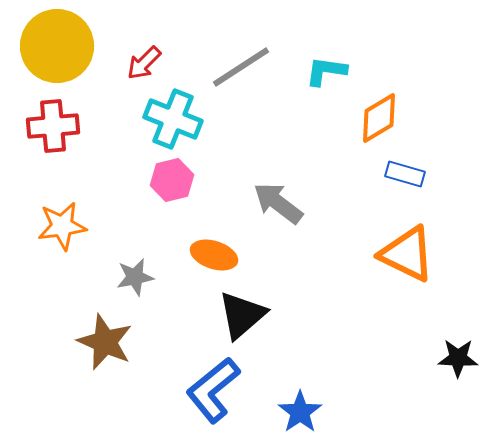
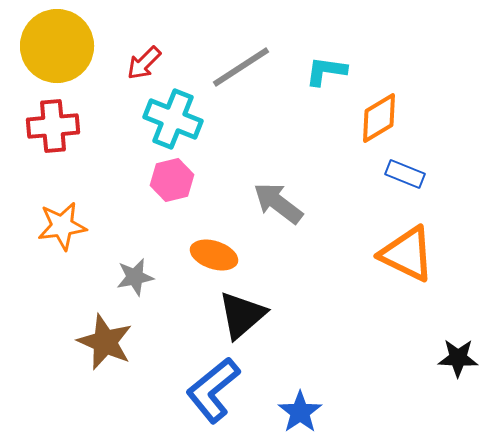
blue rectangle: rotated 6 degrees clockwise
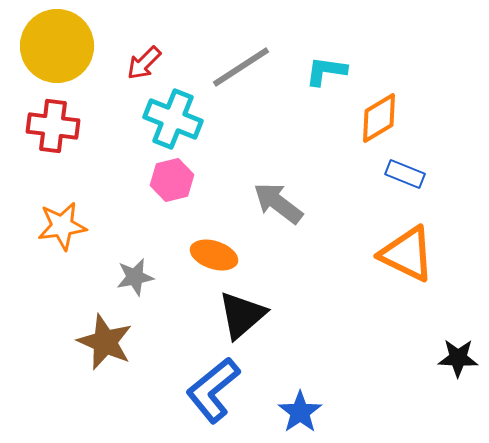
red cross: rotated 12 degrees clockwise
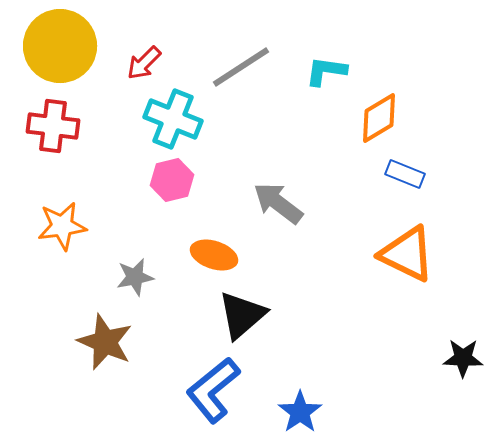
yellow circle: moved 3 px right
black star: moved 5 px right
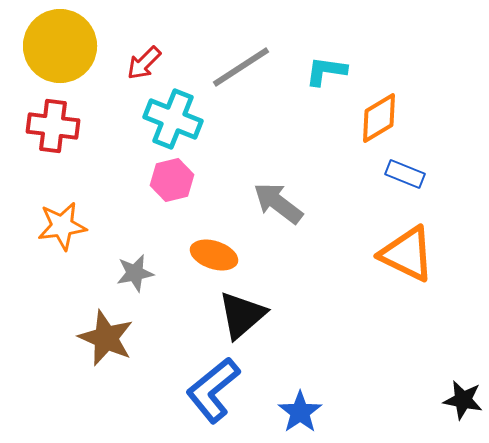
gray star: moved 4 px up
brown star: moved 1 px right, 4 px up
black star: moved 42 px down; rotated 9 degrees clockwise
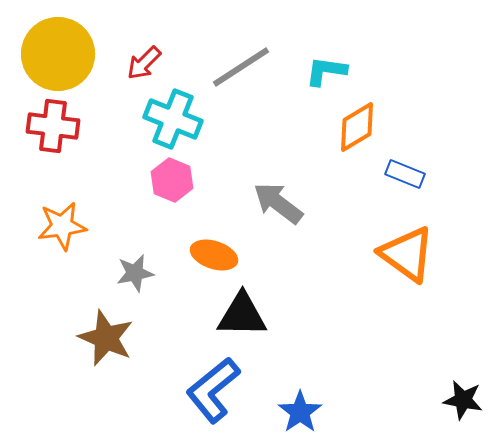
yellow circle: moved 2 px left, 8 px down
orange diamond: moved 22 px left, 9 px down
pink hexagon: rotated 24 degrees counterclockwise
orange triangle: rotated 10 degrees clockwise
black triangle: rotated 42 degrees clockwise
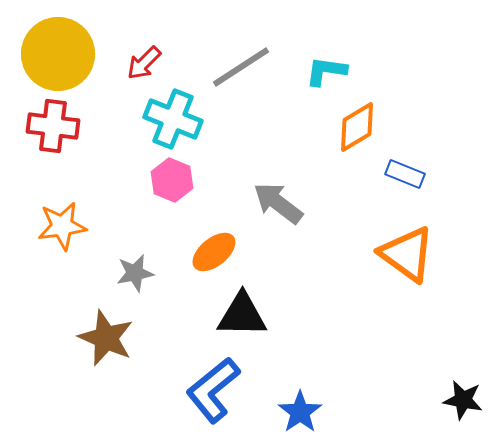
orange ellipse: moved 3 px up; rotated 57 degrees counterclockwise
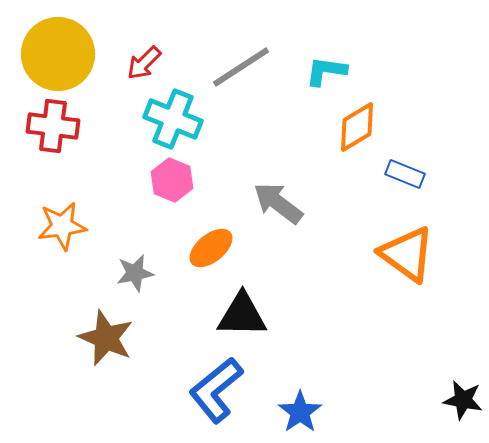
orange ellipse: moved 3 px left, 4 px up
blue L-shape: moved 3 px right
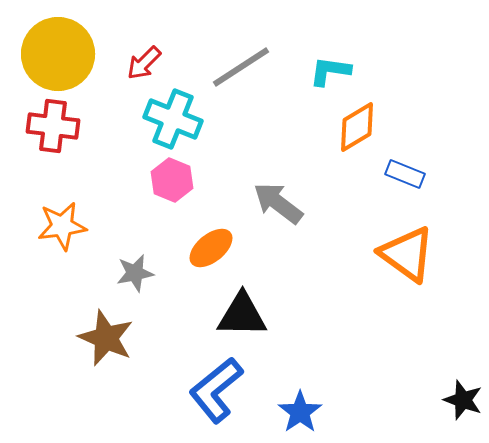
cyan L-shape: moved 4 px right
black star: rotated 9 degrees clockwise
